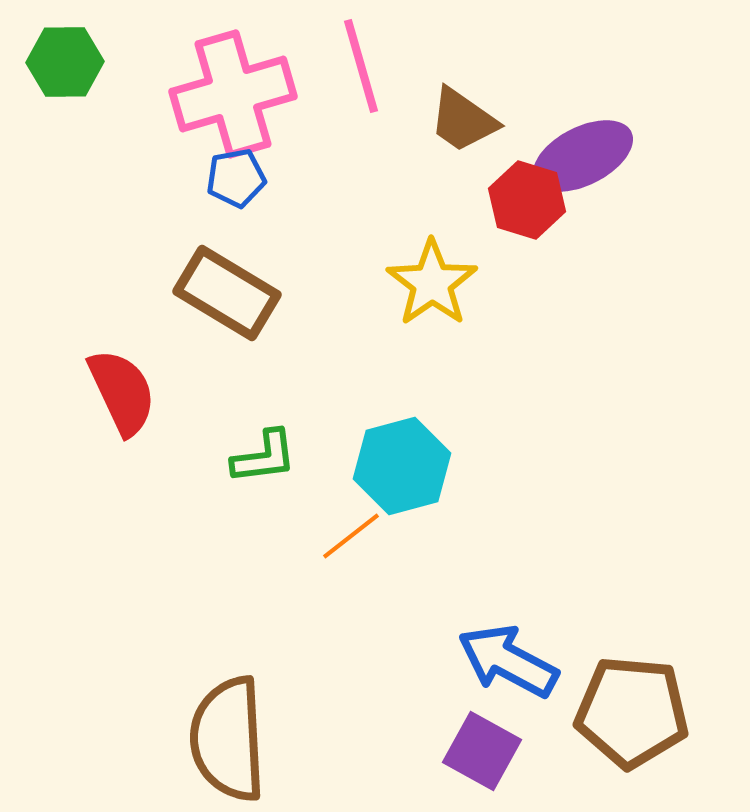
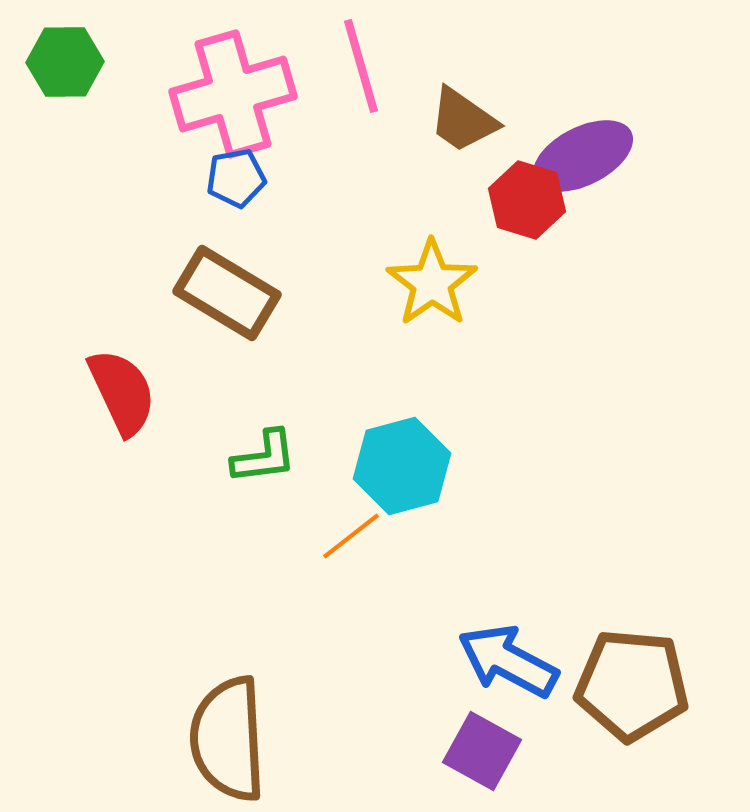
brown pentagon: moved 27 px up
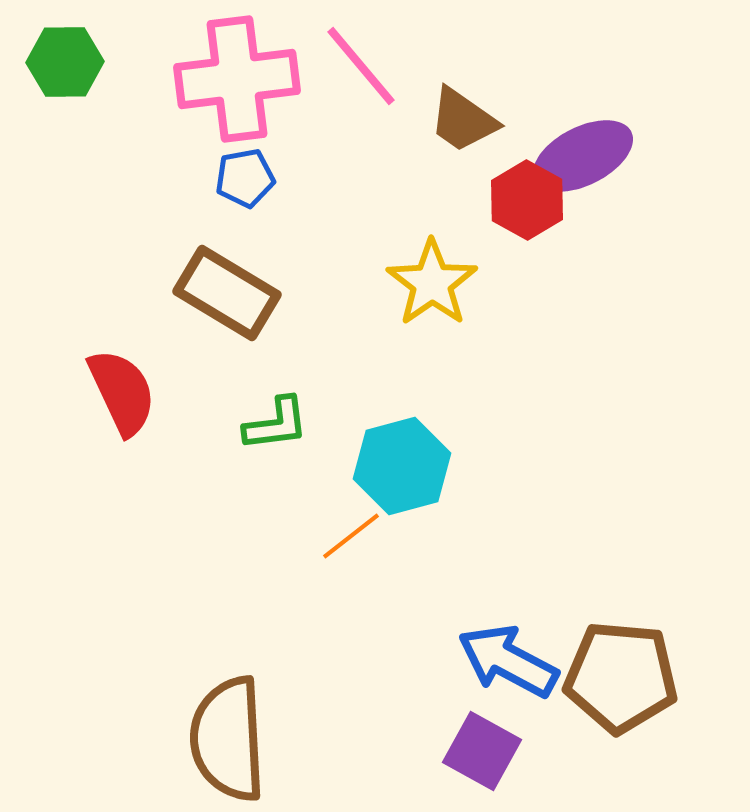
pink line: rotated 24 degrees counterclockwise
pink cross: moved 4 px right, 15 px up; rotated 9 degrees clockwise
blue pentagon: moved 9 px right
red hexagon: rotated 12 degrees clockwise
green L-shape: moved 12 px right, 33 px up
brown pentagon: moved 11 px left, 8 px up
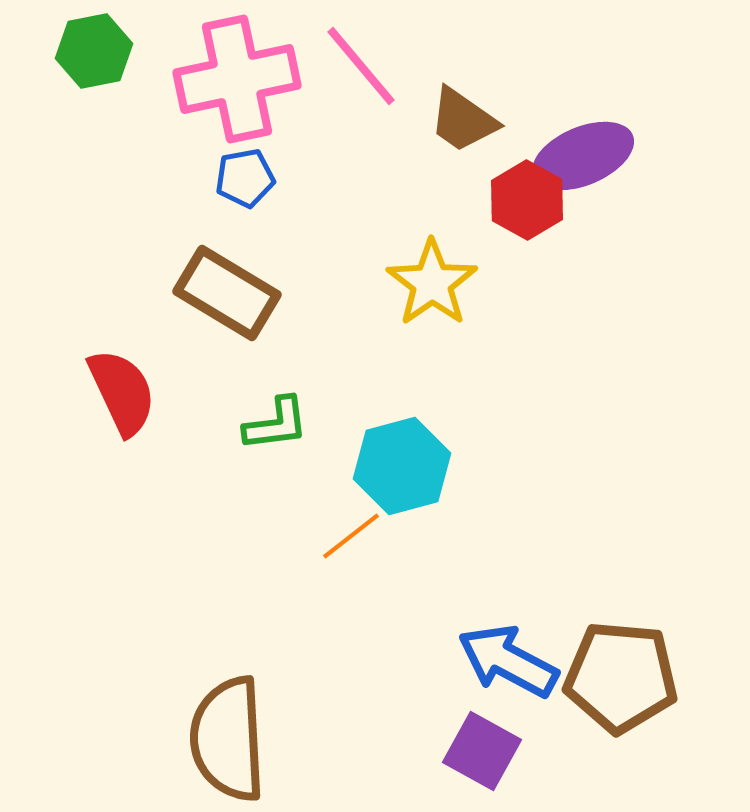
green hexagon: moved 29 px right, 11 px up; rotated 10 degrees counterclockwise
pink cross: rotated 5 degrees counterclockwise
purple ellipse: rotated 4 degrees clockwise
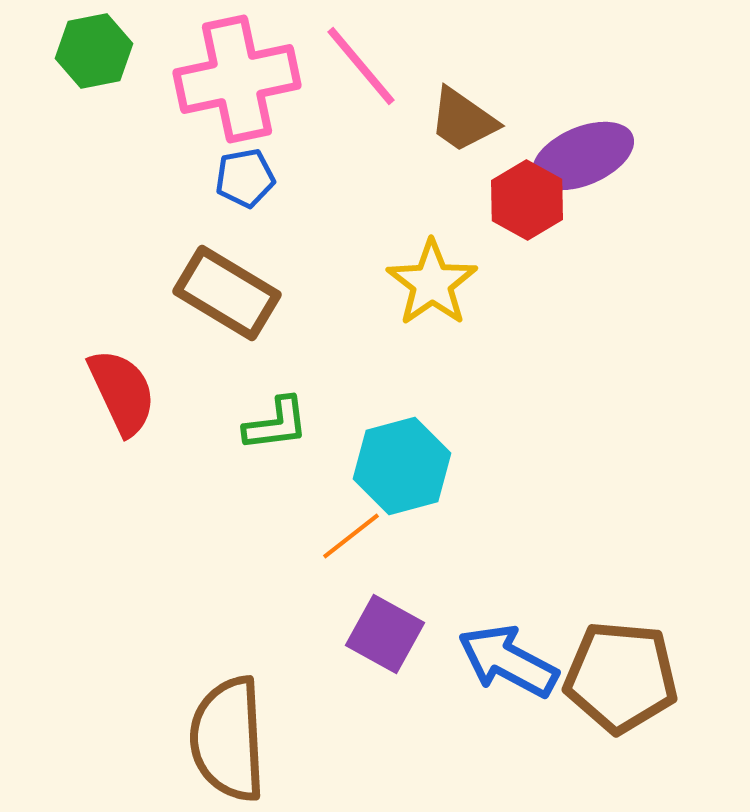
purple square: moved 97 px left, 117 px up
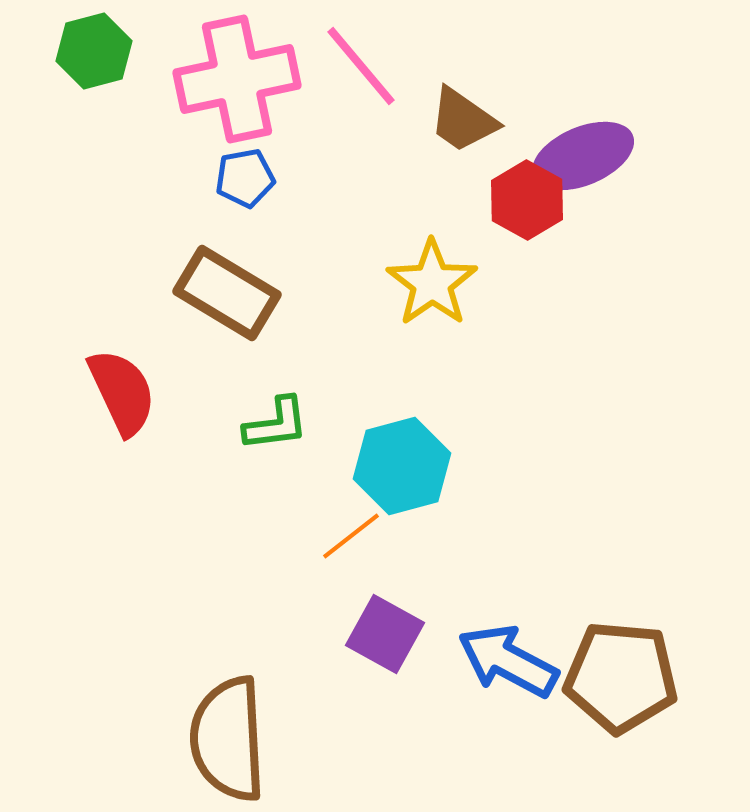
green hexagon: rotated 4 degrees counterclockwise
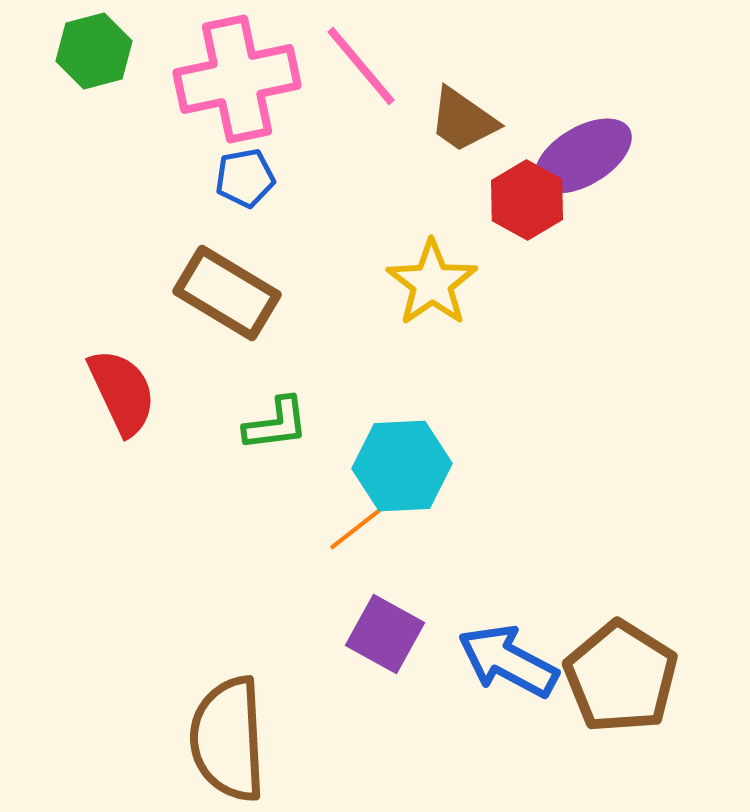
purple ellipse: rotated 8 degrees counterclockwise
cyan hexagon: rotated 12 degrees clockwise
orange line: moved 7 px right, 9 px up
brown pentagon: rotated 27 degrees clockwise
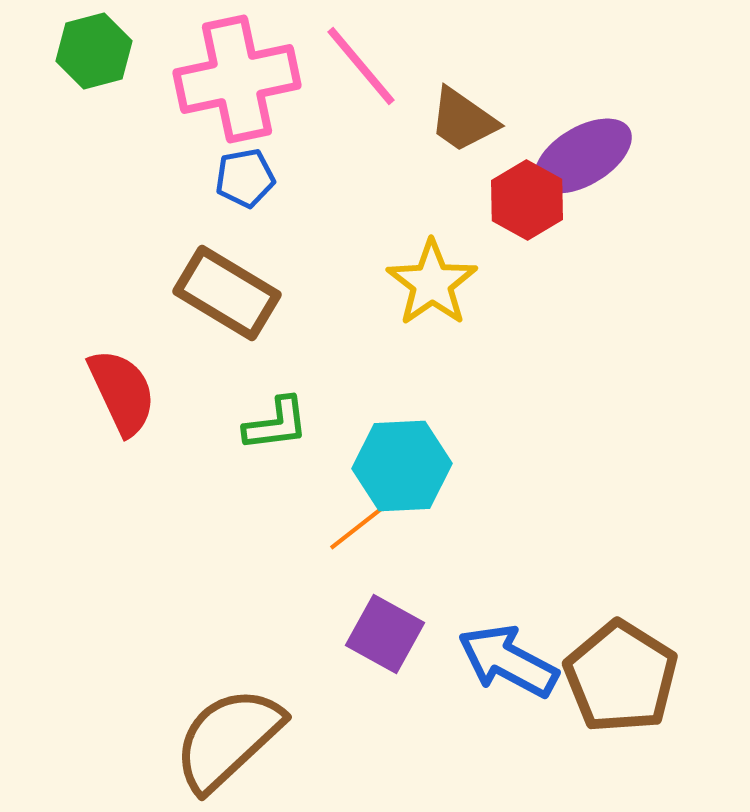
brown semicircle: rotated 50 degrees clockwise
